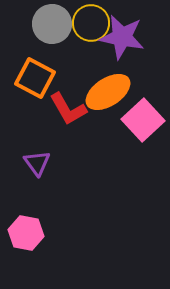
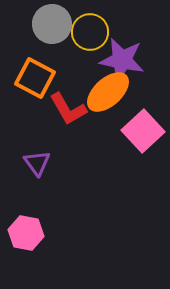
yellow circle: moved 1 px left, 9 px down
purple star: moved 23 px down
orange ellipse: rotated 9 degrees counterclockwise
pink square: moved 11 px down
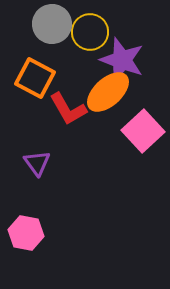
purple star: rotated 9 degrees clockwise
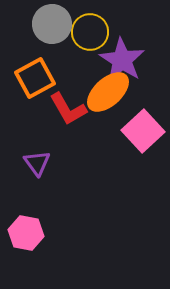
purple star: rotated 12 degrees clockwise
orange square: rotated 33 degrees clockwise
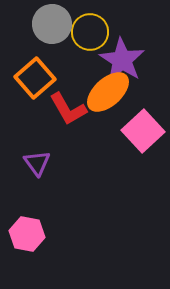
orange square: rotated 12 degrees counterclockwise
pink hexagon: moved 1 px right, 1 px down
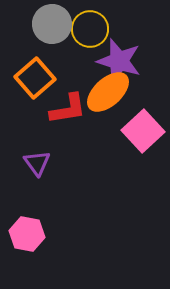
yellow circle: moved 3 px up
purple star: moved 3 px left, 1 px down; rotated 15 degrees counterclockwise
red L-shape: rotated 69 degrees counterclockwise
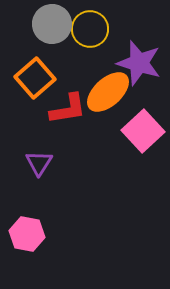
purple star: moved 20 px right, 2 px down
purple triangle: moved 2 px right; rotated 8 degrees clockwise
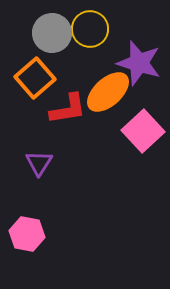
gray circle: moved 9 px down
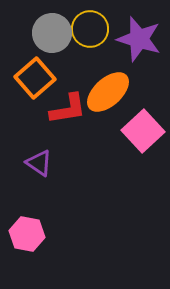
purple star: moved 24 px up
purple triangle: rotated 28 degrees counterclockwise
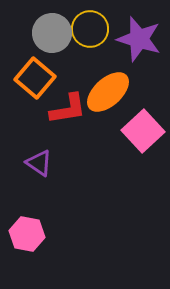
orange square: rotated 9 degrees counterclockwise
